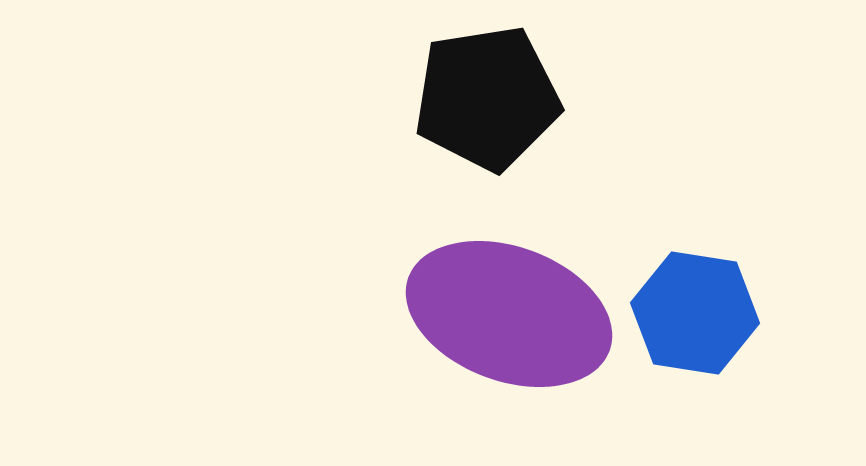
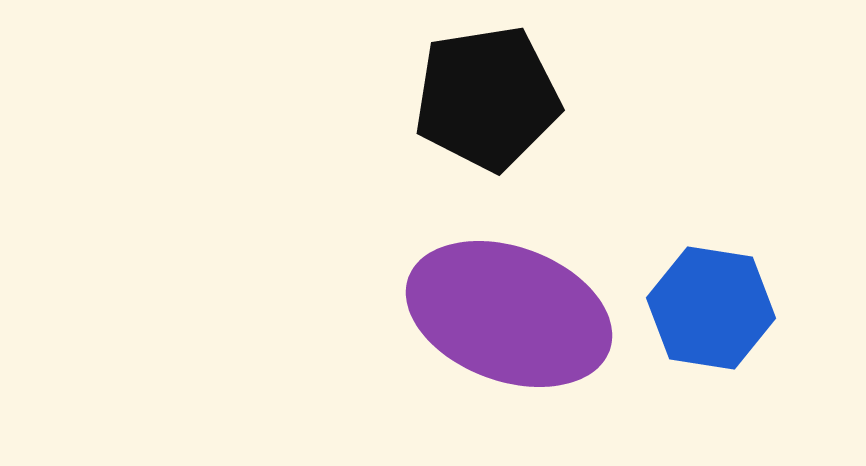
blue hexagon: moved 16 px right, 5 px up
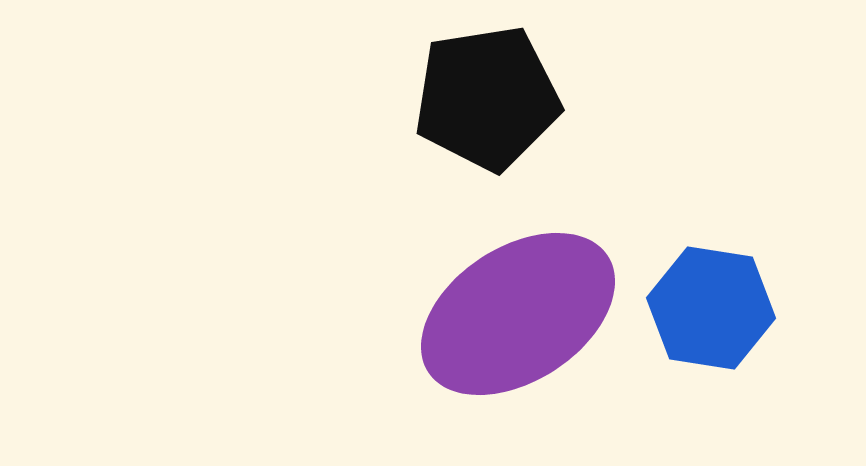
purple ellipse: moved 9 px right; rotated 53 degrees counterclockwise
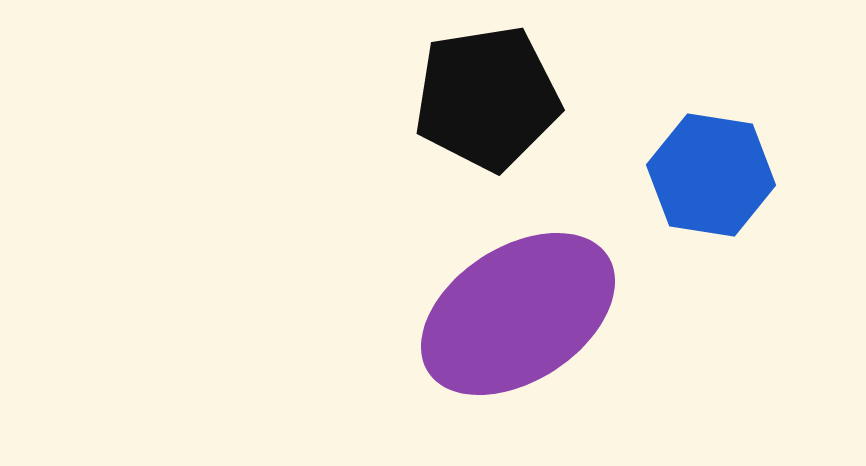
blue hexagon: moved 133 px up
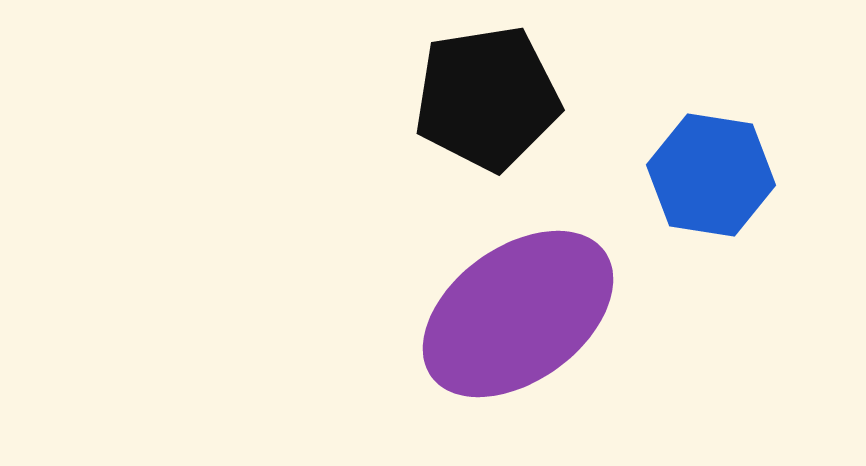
purple ellipse: rotated 3 degrees counterclockwise
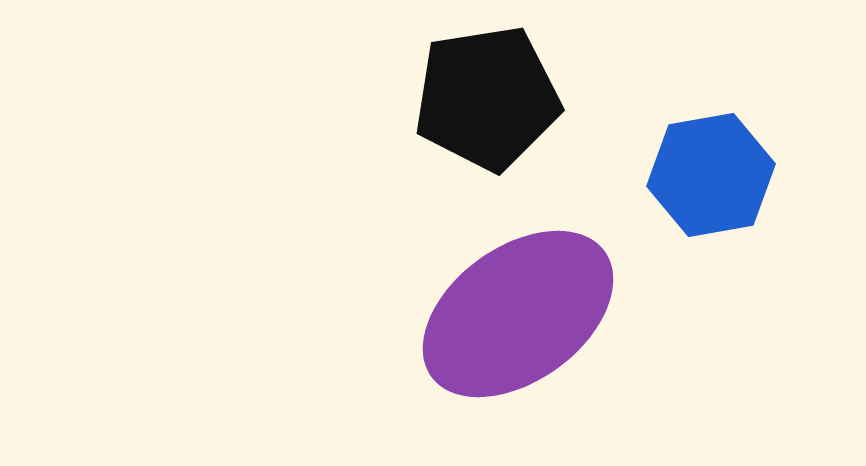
blue hexagon: rotated 19 degrees counterclockwise
